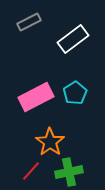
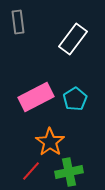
gray rectangle: moved 11 px left; rotated 70 degrees counterclockwise
white rectangle: rotated 16 degrees counterclockwise
cyan pentagon: moved 6 px down
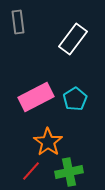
orange star: moved 2 px left
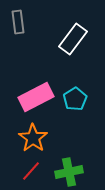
orange star: moved 15 px left, 4 px up
